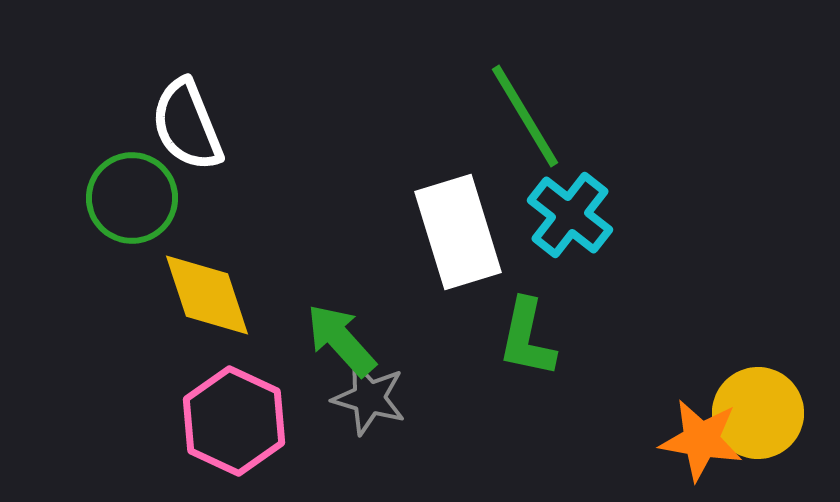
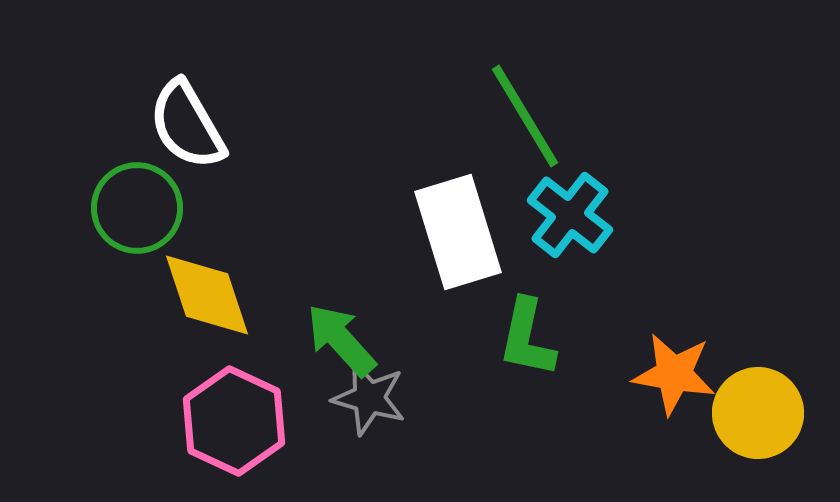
white semicircle: rotated 8 degrees counterclockwise
green circle: moved 5 px right, 10 px down
orange star: moved 27 px left, 66 px up
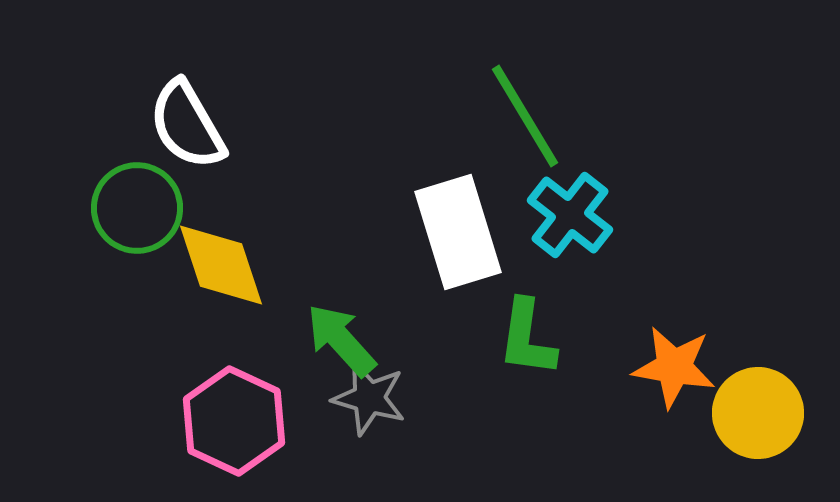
yellow diamond: moved 14 px right, 30 px up
green L-shape: rotated 4 degrees counterclockwise
orange star: moved 7 px up
